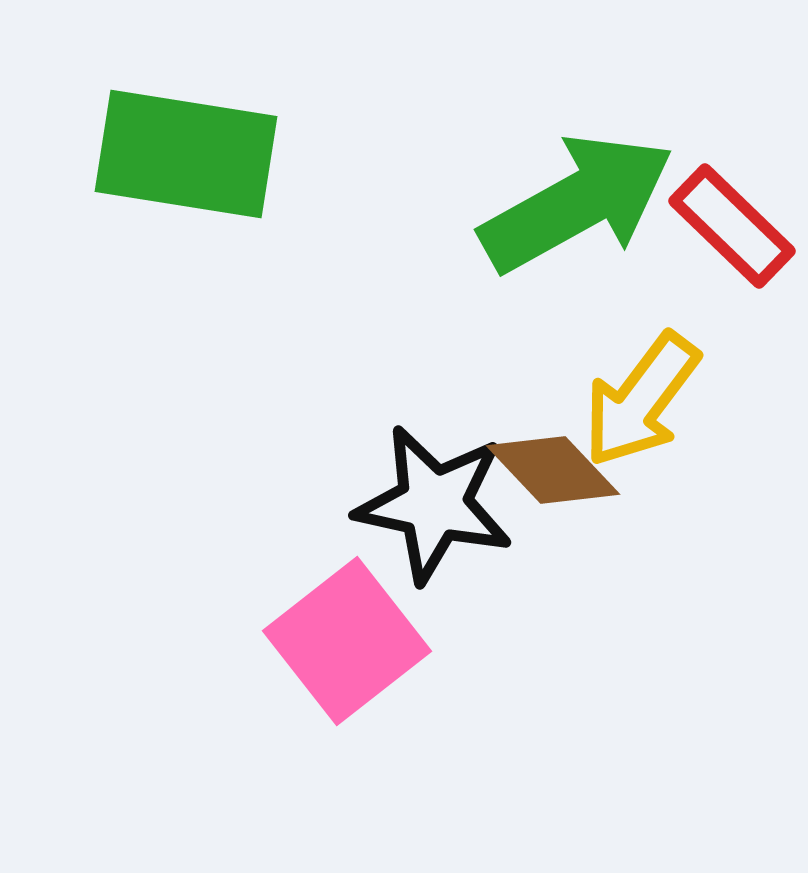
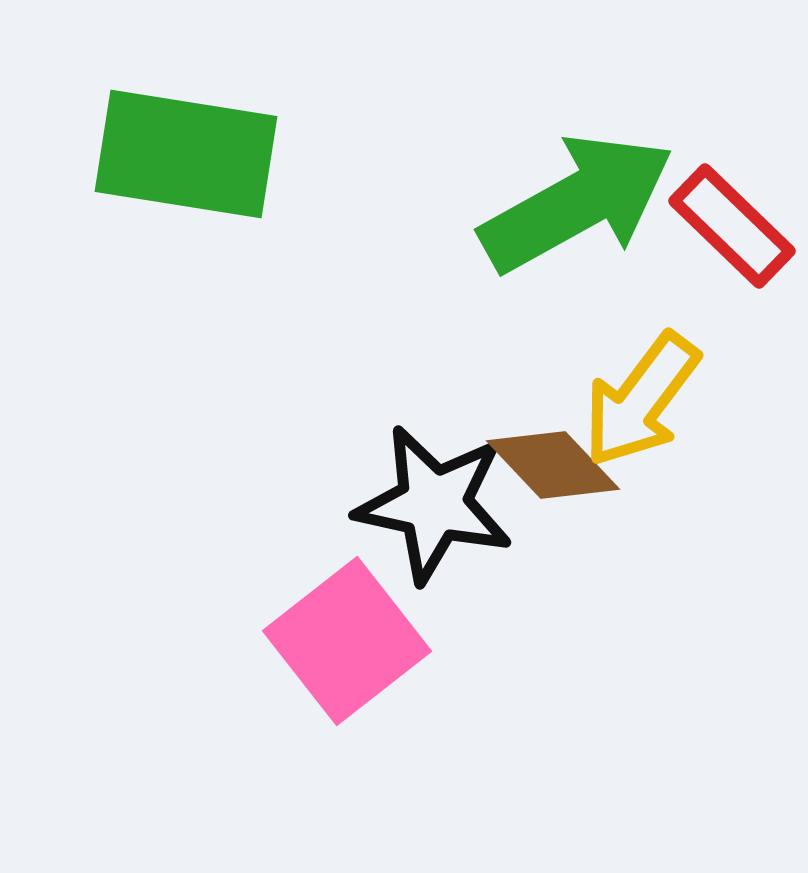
brown diamond: moved 5 px up
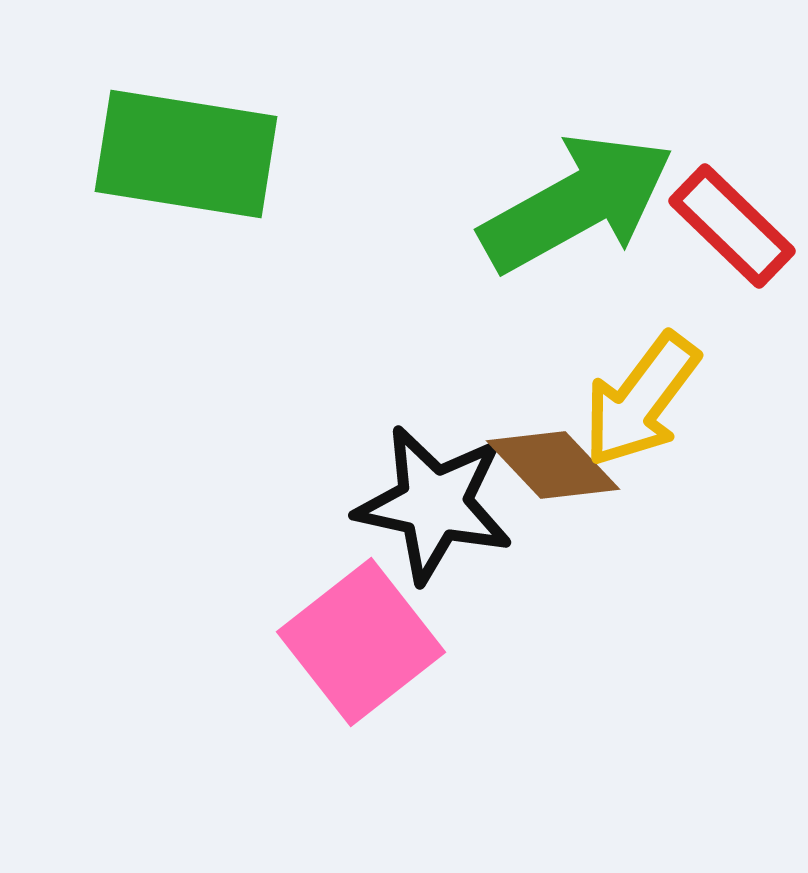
pink square: moved 14 px right, 1 px down
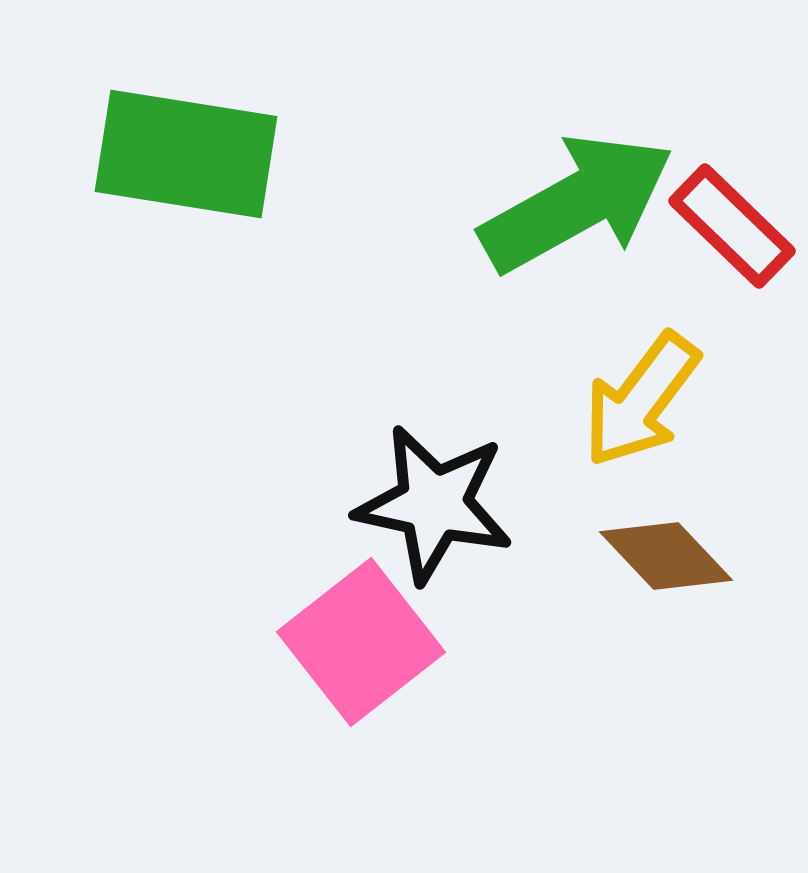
brown diamond: moved 113 px right, 91 px down
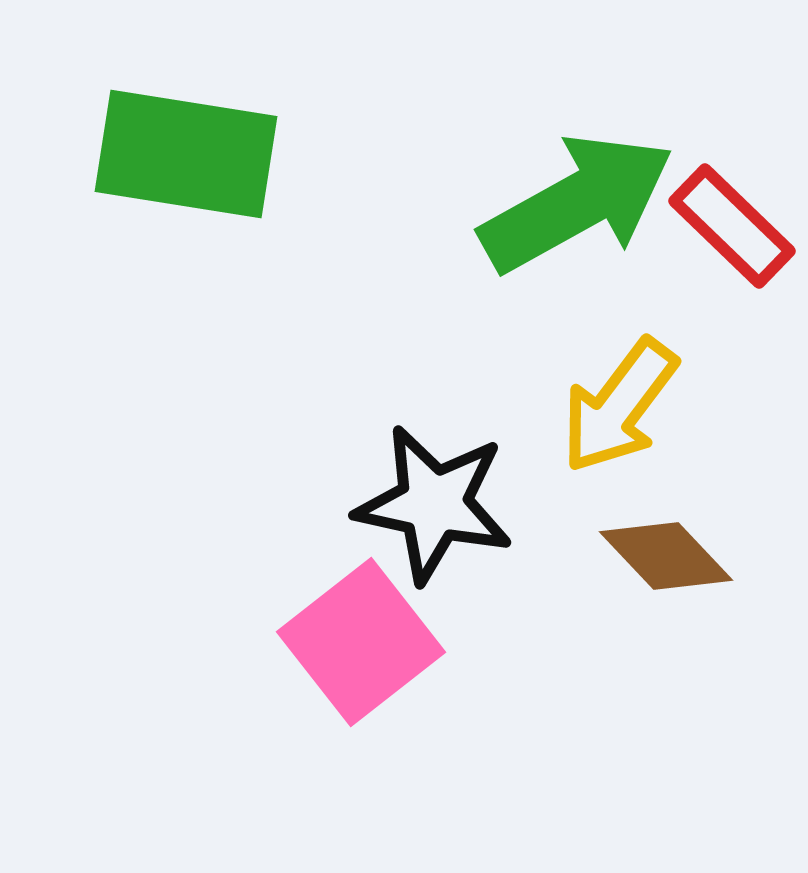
yellow arrow: moved 22 px left, 6 px down
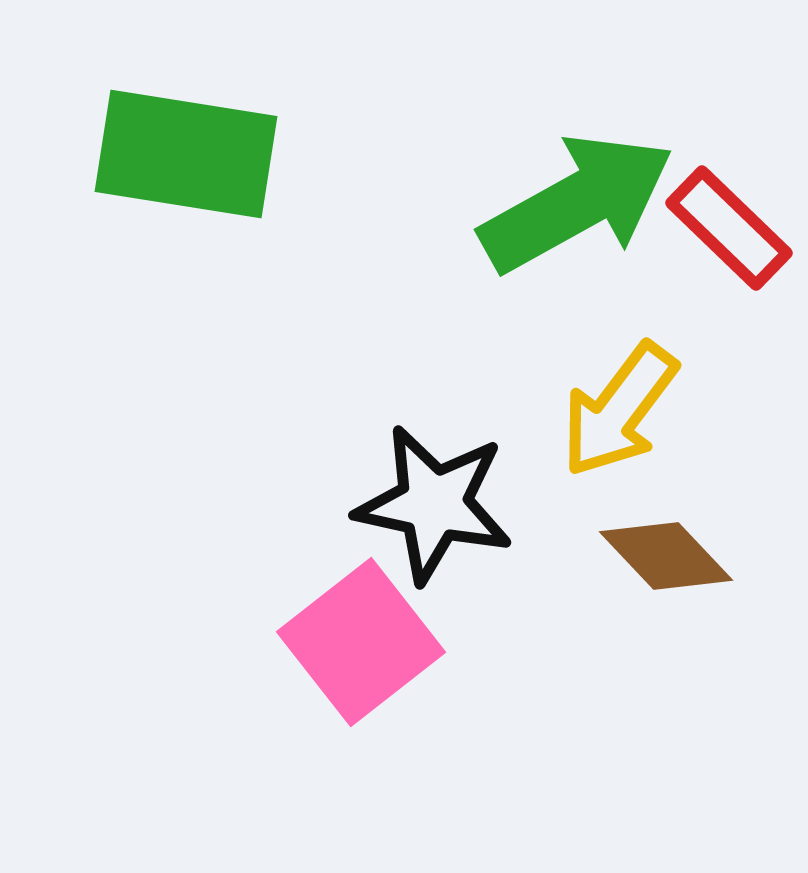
red rectangle: moved 3 px left, 2 px down
yellow arrow: moved 4 px down
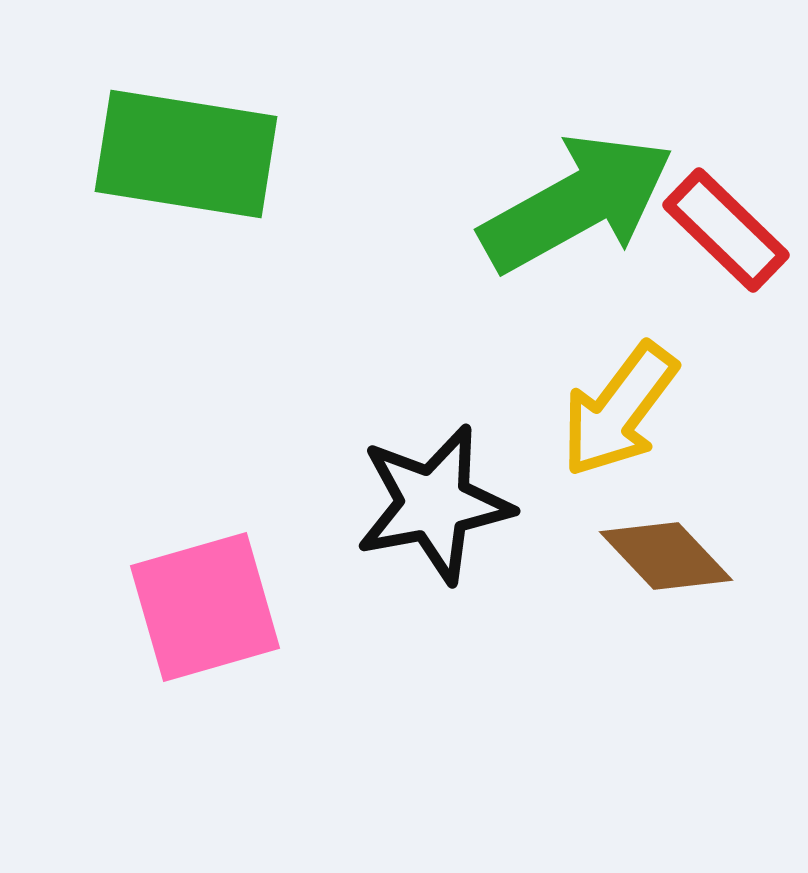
red rectangle: moved 3 px left, 2 px down
black star: rotated 23 degrees counterclockwise
pink square: moved 156 px left, 35 px up; rotated 22 degrees clockwise
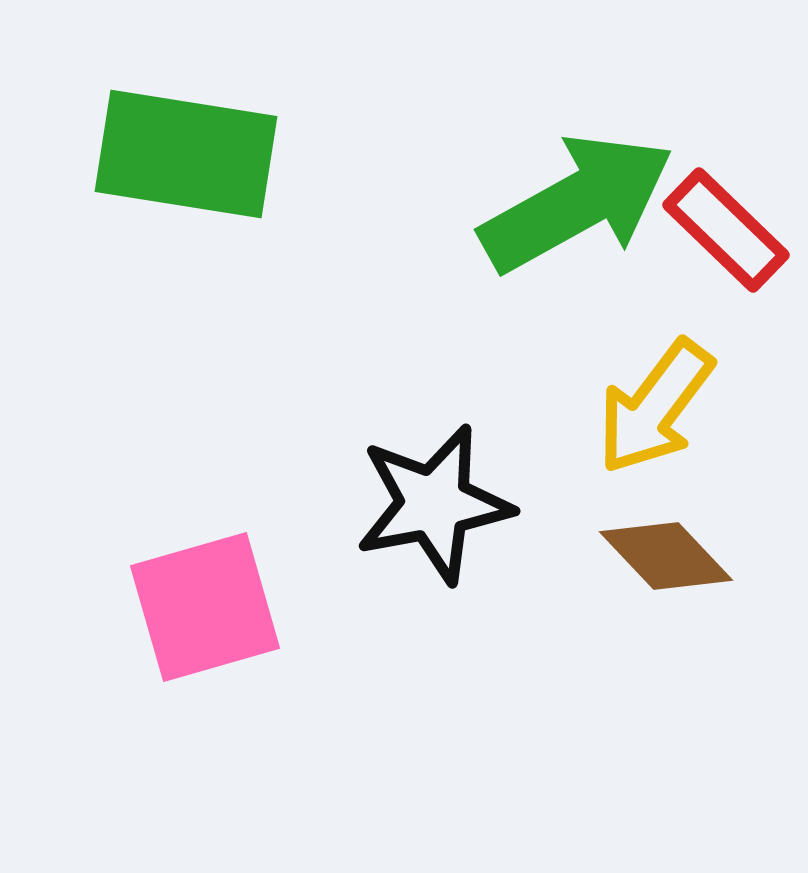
yellow arrow: moved 36 px right, 3 px up
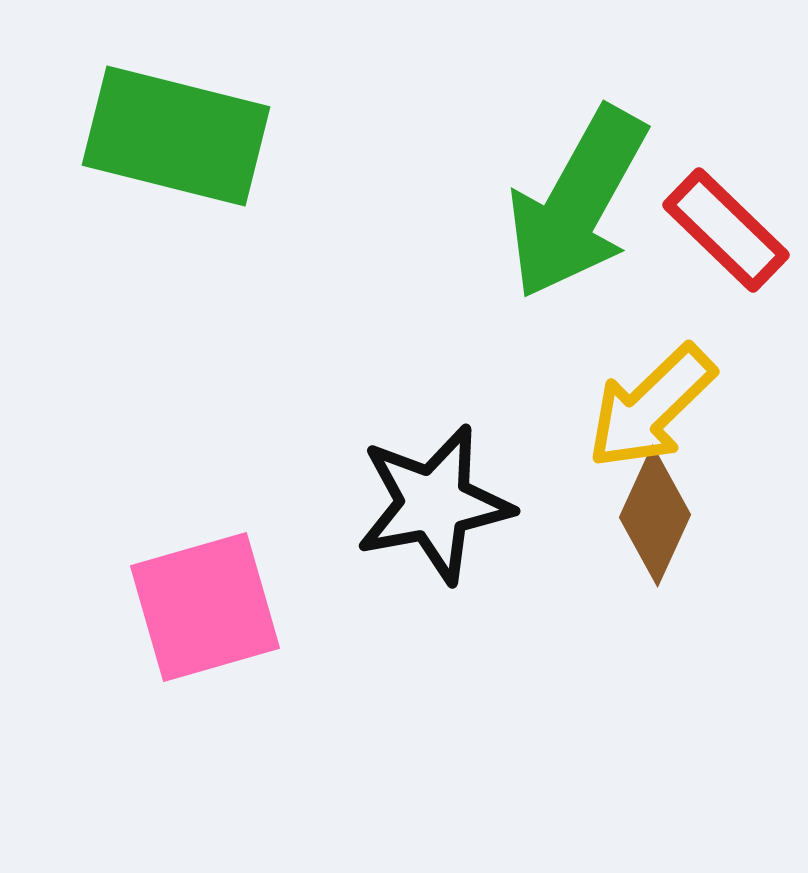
green rectangle: moved 10 px left, 18 px up; rotated 5 degrees clockwise
green arrow: rotated 148 degrees clockwise
yellow arrow: moved 4 px left; rotated 9 degrees clockwise
brown diamond: moved 11 px left, 40 px up; rotated 68 degrees clockwise
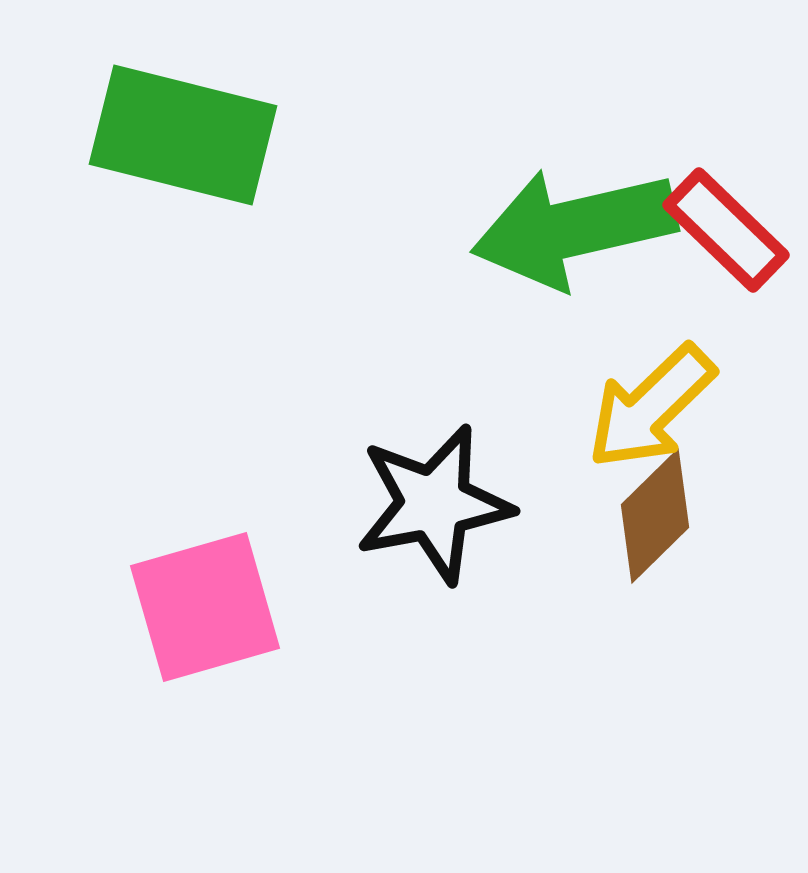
green rectangle: moved 7 px right, 1 px up
green arrow: moved 3 px left, 25 px down; rotated 48 degrees clockwise
brown diamond: rotated 21 degrees clockwise
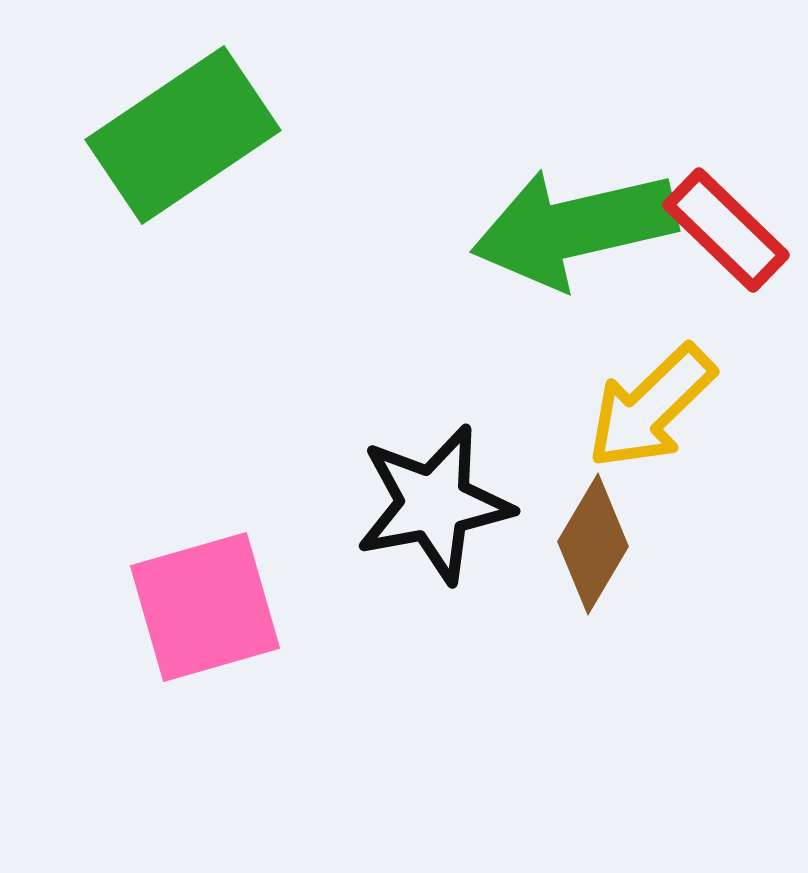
green rectangle: rotated 48 degrees counterclockwise
brown diamond: moved 62 px left, 28 px down; rotated 15 degrees counterclockwise
